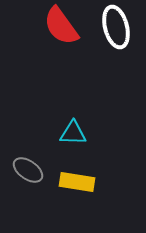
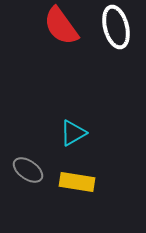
cyan triangle: rotated 32 degrees counterclockwise
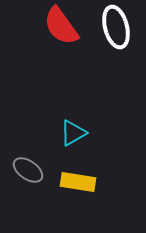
yellow rectangle: moved 1 px right
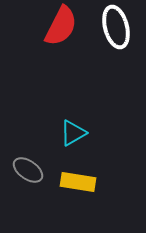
red semicircle: rotated 117 degrees counterclockwise
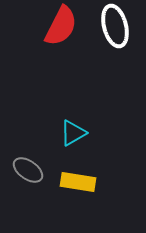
white ellipse: moved 1 px left, 1 px up
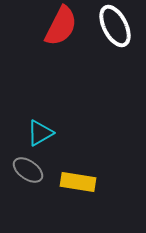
white ellipse: rotated 12 degrees counterclockwise
cyan triangle: moved 33 px left
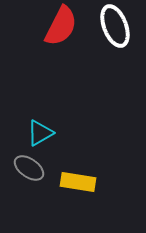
white ellipse: rotated 6 degrees clockwise
gray ellipse: moved 1 px right, 2 px up
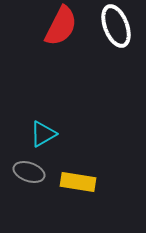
white ellipse: moved 1 px right
cyan triangle: moved 3 px right, 1 px down
gray ellipse: moved 4 px down; rotated 16 degrees counterclockwise
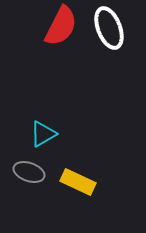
white ellipse: moved 7 px left, 2 px down
yellow rectangle: rotated 16 degrees clockwise
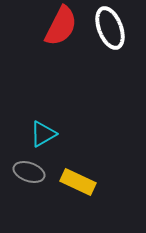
white ellipse: moved 1 px right
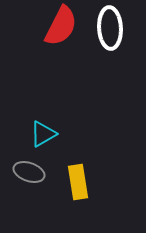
white ellipse: rotated 18 degrees clockwise
yellow rectangle: rotated 56 degrees clockwise
